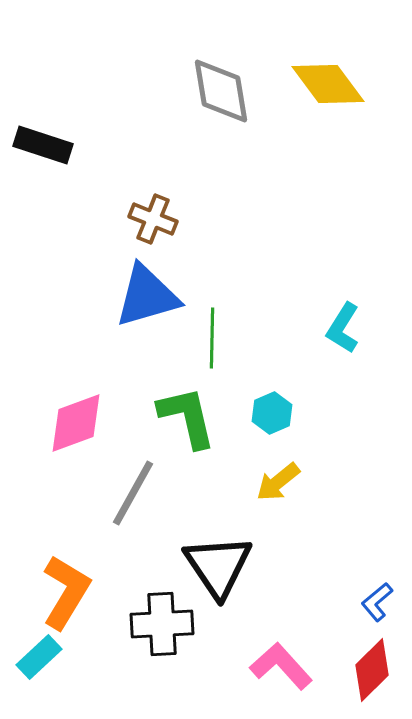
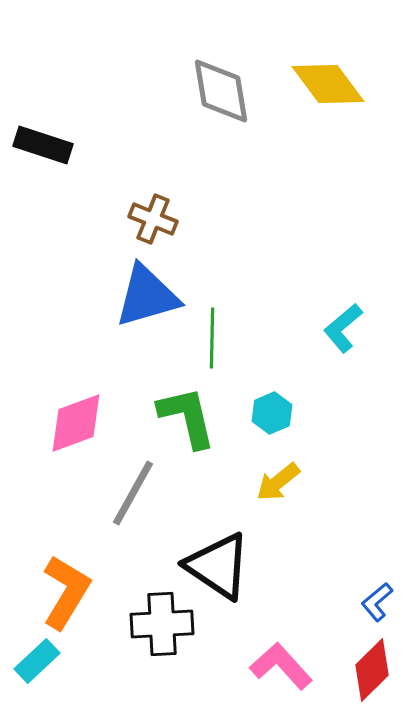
cyan L-shape: rotated 18 degrees clockwise
black triangle: rotated 22 degrees counterclockwise
cyan rectangle: moved 2 px left, 4 px down
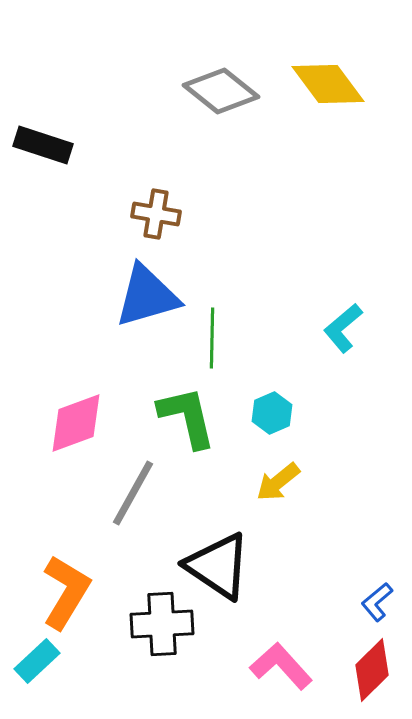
gray diamond: rotated 42 degrees counterclockwise
brown cross: moved 3 px right, 5 px up; rotated 12 degrees counterclockwise
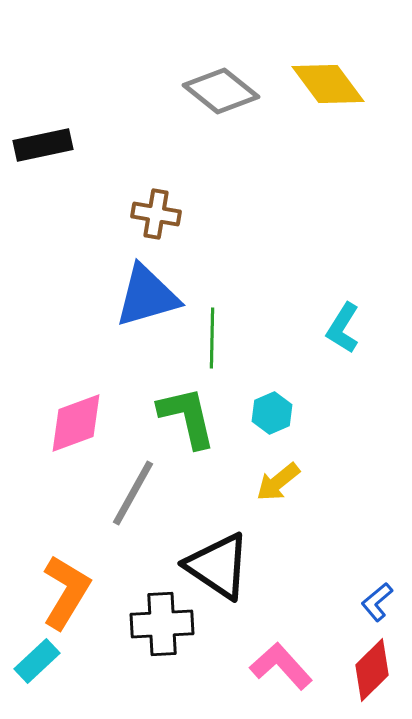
black rectangle: rotated 30 degrees counterclockwise
cyan L-shape: rotated 18 degrees counterclockwise
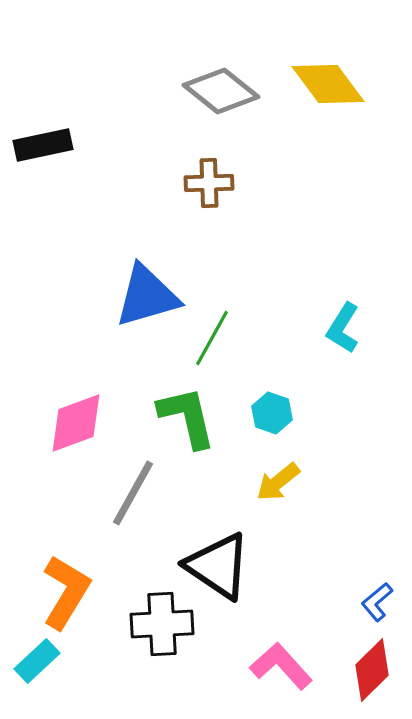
brown cross: moved 53 px right, 31 px up; rotated 12 degrees counterclockwise
green line: rotated 28 degrees clockwise
cyan hexagon: rotated 18 degrees counterclockwise
